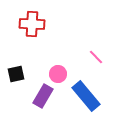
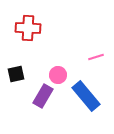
red cross: moved 4 px left, 4 px down
pink line: rotated 63 degrees counterclockwise
pink circle: moved 1 px down
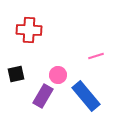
red cross: moved 1 px right, 2 px down
pink line: moved 1 px up
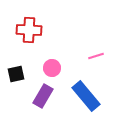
pink circle: moved 6 px left, 7 px up
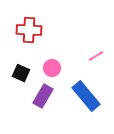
pink line: rotated 14 degrees counterclockwise
black square: moved 5 px right, 1 px up; rotated 36 degrees clockwise
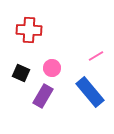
blue rectangle: moved 4 px right, 4 px up
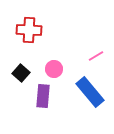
pink circle: moved 2 px right, 1 px down
black square: rotated 18 degrees clockwise
purple rectangle: rotated 25 degrees counterclockwise
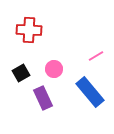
black square: rotated 18 degrees clockwise
purple rectangle: moved 2 px down; rotated 30 degrees counterclockwise
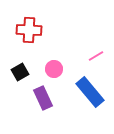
black square: moved 1 px left, 1 px up
